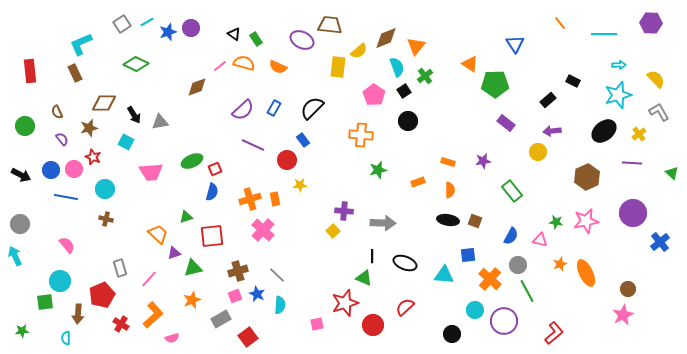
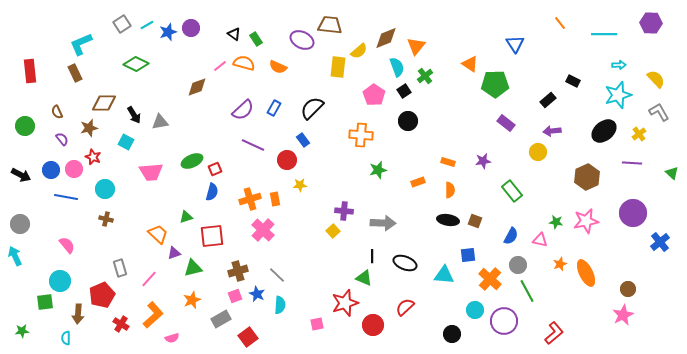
cyan line at (147, 22): moved 3 px down
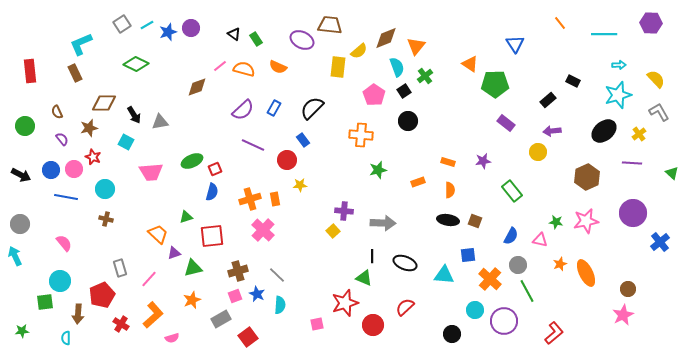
orange semicircle at (244, 63): moved 6 px down
pink semicircle at (67, 245): moved 3 px left, 2 px up
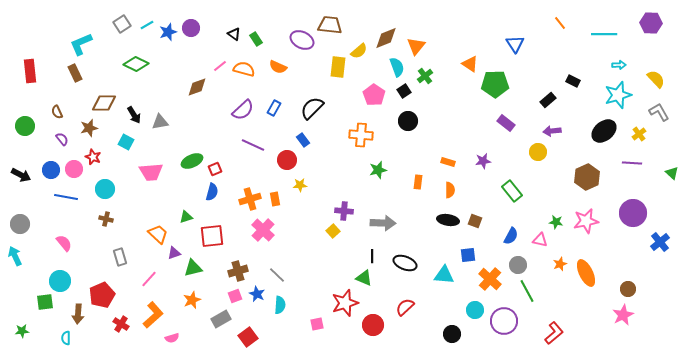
orange rectangle at (418, 182): rotated 64 degrees counterclockwise
gray rectangle at (120, 268): moved 11 px up
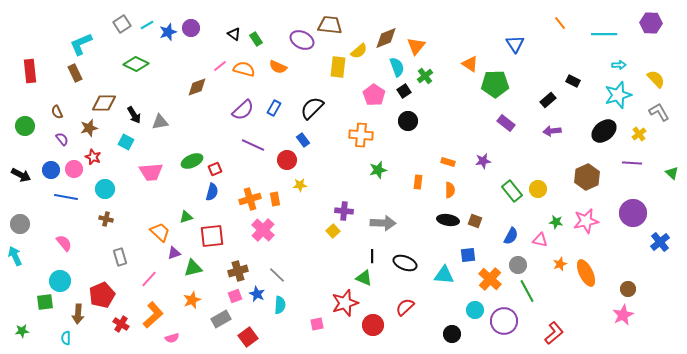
yellow circle at (538, 152): moved 37 px down
orange trapezoid at (158, 234): moved 2 px right, 2 px up
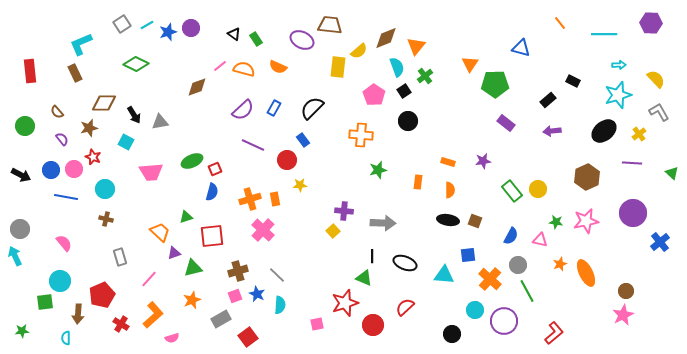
blue triangle at (515, 44): moved 6 px right, 4 px down; rotated 42 degrees counterclockwise
orange triangle at (470, 64): rotated 30 degrees clockwise
brown semicircle at (57, 112): rotated 16 degrees counterclockwise
gray circle at (20, 224): moved 5 px down
brown circle at (628, 289): moved 2 px left, 2 px down
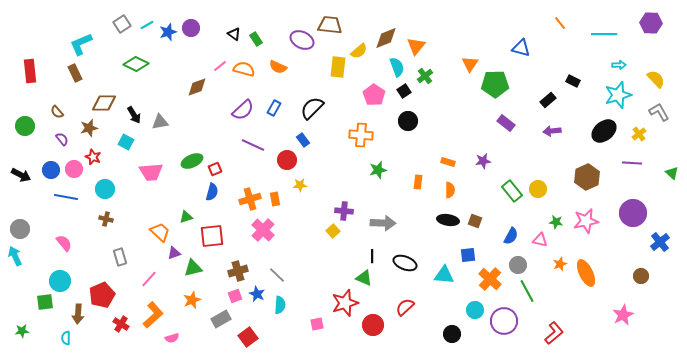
brown circle at (626, 291): moved 15 px right, 15 px up
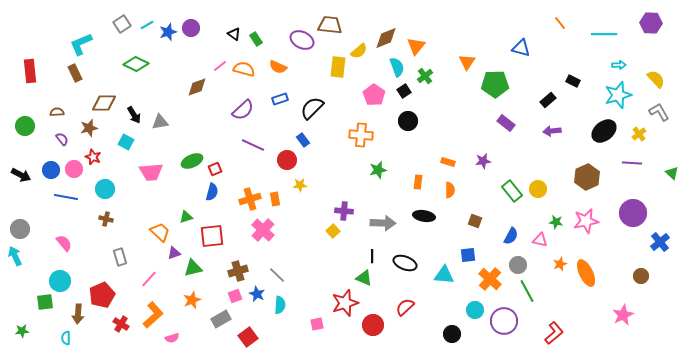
orange triangle at (470, 64): moved 3 px left, 2 px up
blue rectangle at (274, 108): moved 6 px right, 9 px up; rotated 42 degrees clockwise
brown semicircle at (57, 112): rotated 128 degrees clockwise
black ellipse at (448, 220): moved 24 px left, 4 px up
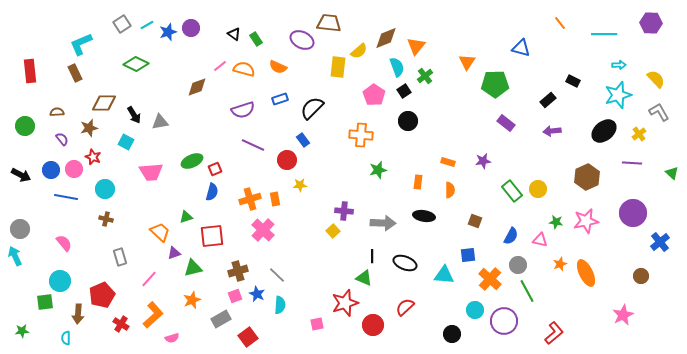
brown trapezoid at (330, 25): moved 1 px left, 2 px up
purple semicircle at (243, 110): rotated 25 degrees clockwise
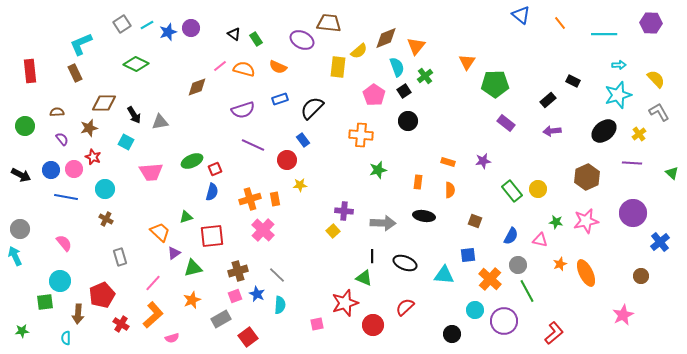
blue triangle at (521, 48): moved 33 px up; rotated 24 degrees clockwise
brown cross at (106, 219): rotated 16 degrees clockwise
purple triangle at (174, 253): rotated 16 degrees counterclockwise
pink line at (149, 279): moved 4 px right, 4 px down
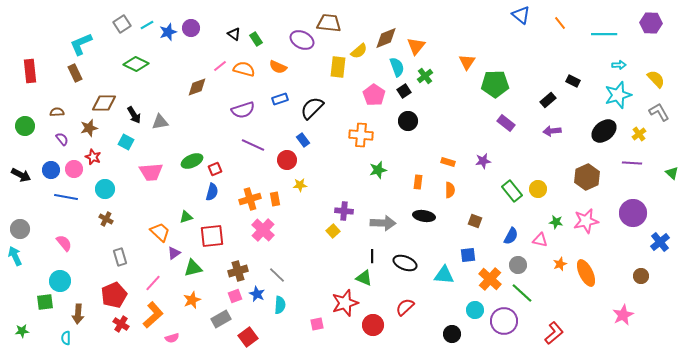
green line at (527, 291): moved 5 px left, 2 px down; rotated 20 degrees counterclockwise
red pentagon at (102, 295): moved 12 px right
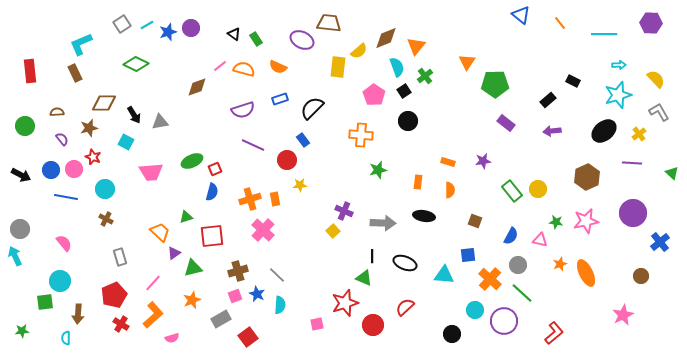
purple cross at (344, 211): rotated 18 degrees clockwise
